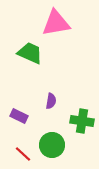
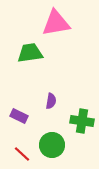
green trapezoid: rotated 32 degrees counterclockwise
red line: moved 1 px left
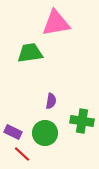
purple rectangle: moved 6 px left, 16 px down
green circle: moved 7 px left, 12 px up
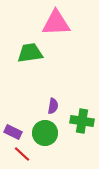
pink triangle: rotated 8 degrees clockwise
purple semicircle: moved 2 px right, 5 px down
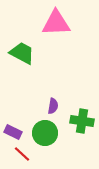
green trapezoid: moved 8 px left; rotated 36 degrees clockwise
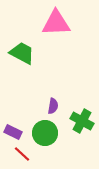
green cross: rotated 20 degrees clockwise
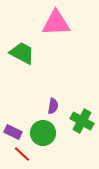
green circle: moved 2 px left
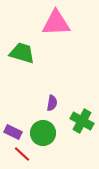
green trapezoid: rotated 12 degrees counterclockwise
purple semicircle: moved 1 px left, 3 px up
